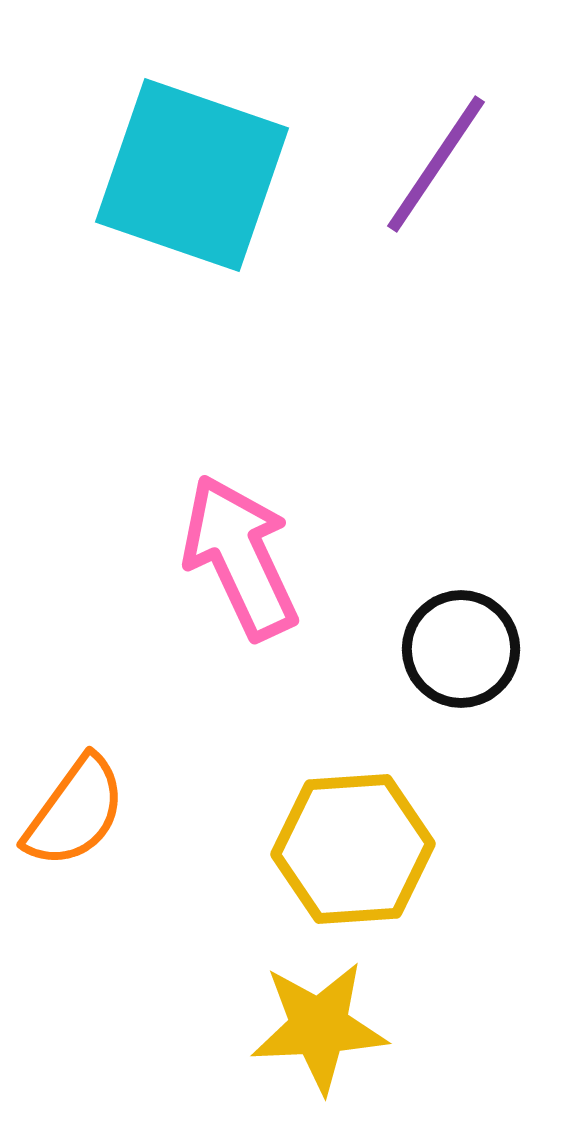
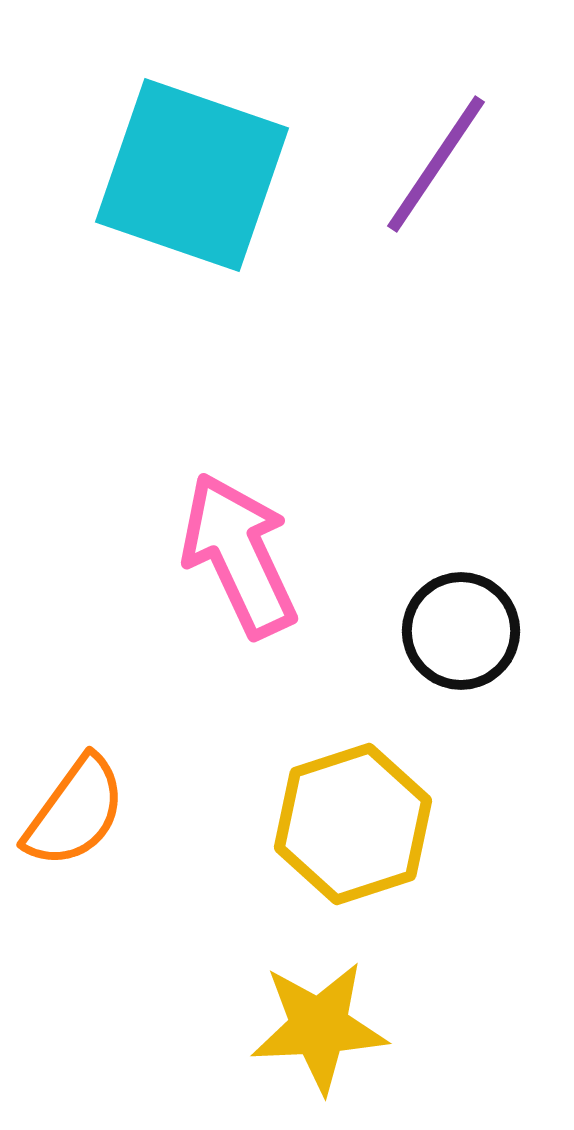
pink arrow: moved 1 px left, 2 px up
black circle: moved 18 px up
yellow hexagon: moved 25 px up; rotated 14 degrees counterclockwise
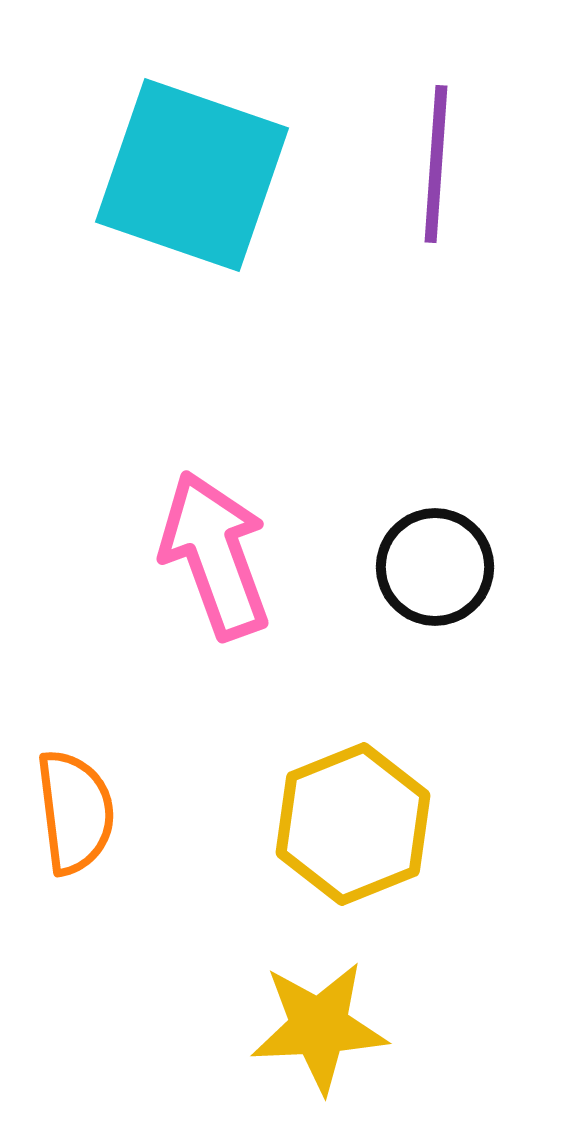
purple line: rotated 30 degrees counterclockwise
pink arrow: moved 24 px left; rotated 5 degrees clockwise
black circle: moved 26 px left, 64 px up
orange semicircle: rotated 43 degrees counterclockwise
yellow hexagon: rotated 4 degrees counterclockwise
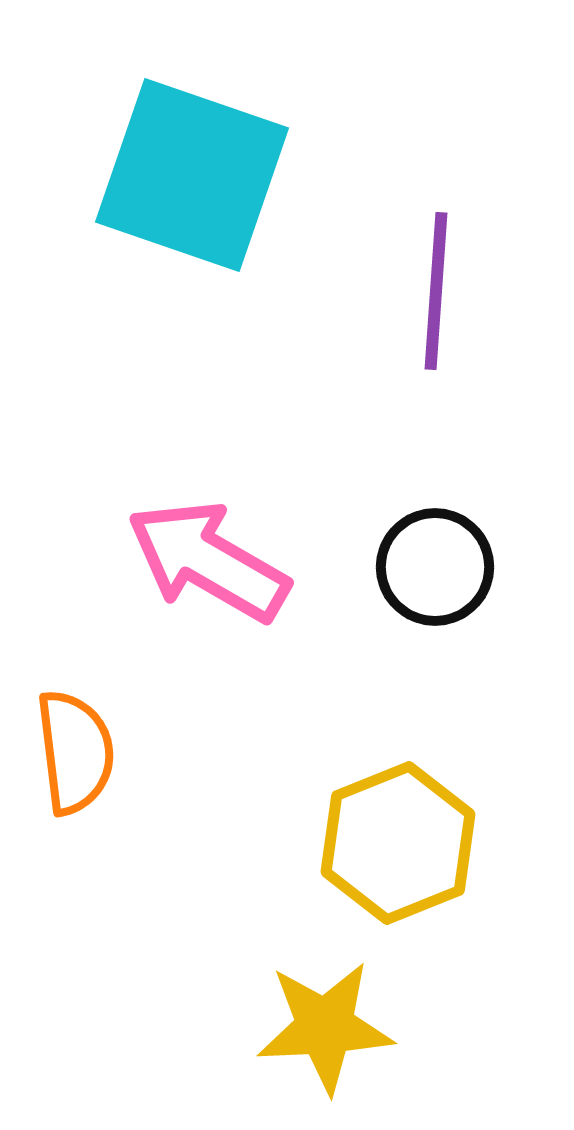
purple line: moved 127 px down
pink arrow: moved 7 px left, 6 px down; rotated 40 degrees counterclockwise
orange semicircle: moved 60 px up
yellow hexagon: moved 45 px right, 19 px down
yellow star: moved 6 px right
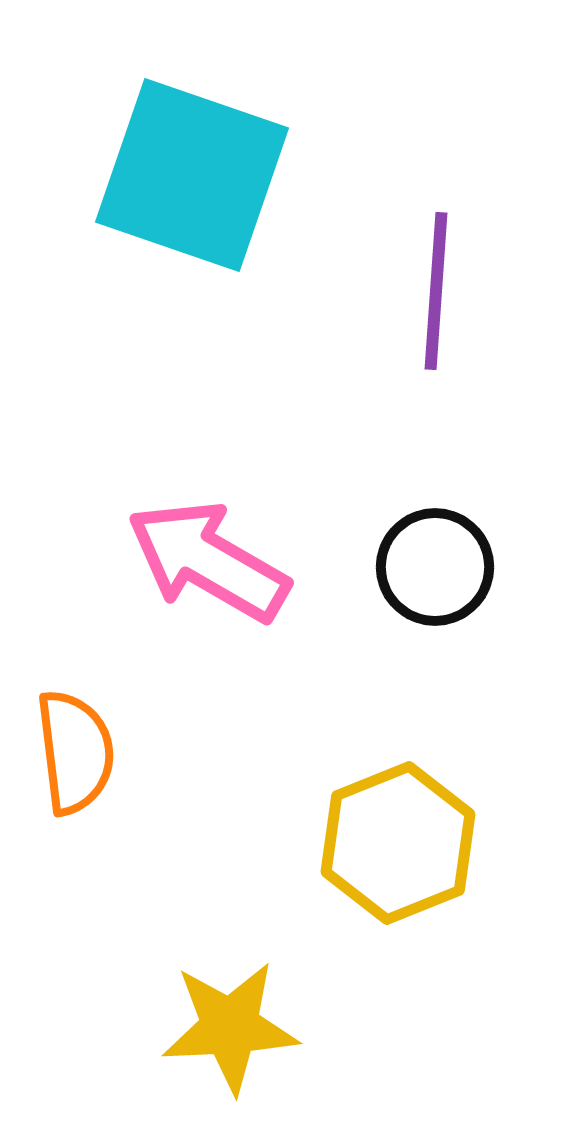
yellow star: moved 95 px left
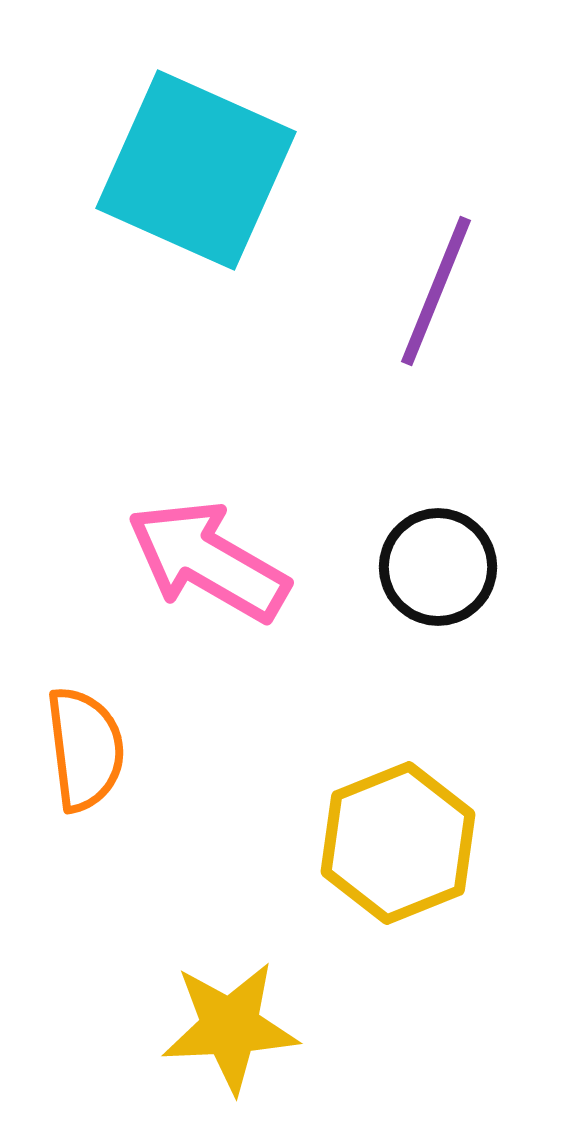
cyan square: moved 4 px right, 5 px up; rotated 5 degrees clockwise
purple line: rotated 18 degrees clockwise
black circle: moved 3 px right
orange semicircle: moved 10 px right, 3 px up
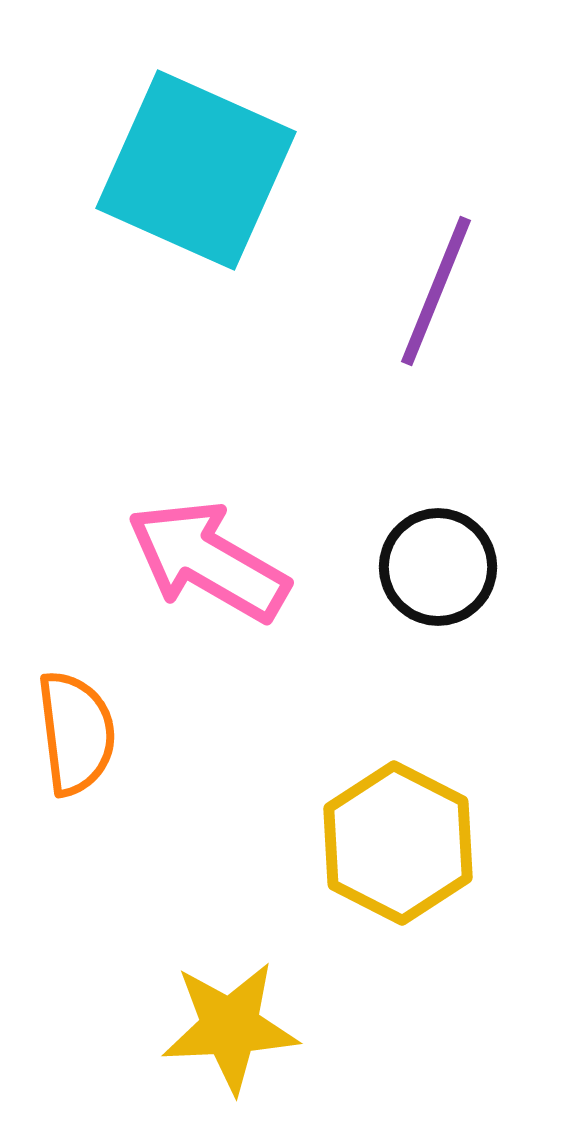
orange semicircle: moved 9 px left, 16 px up
yellow hexagon: rotated 11 degrees counterclockwise
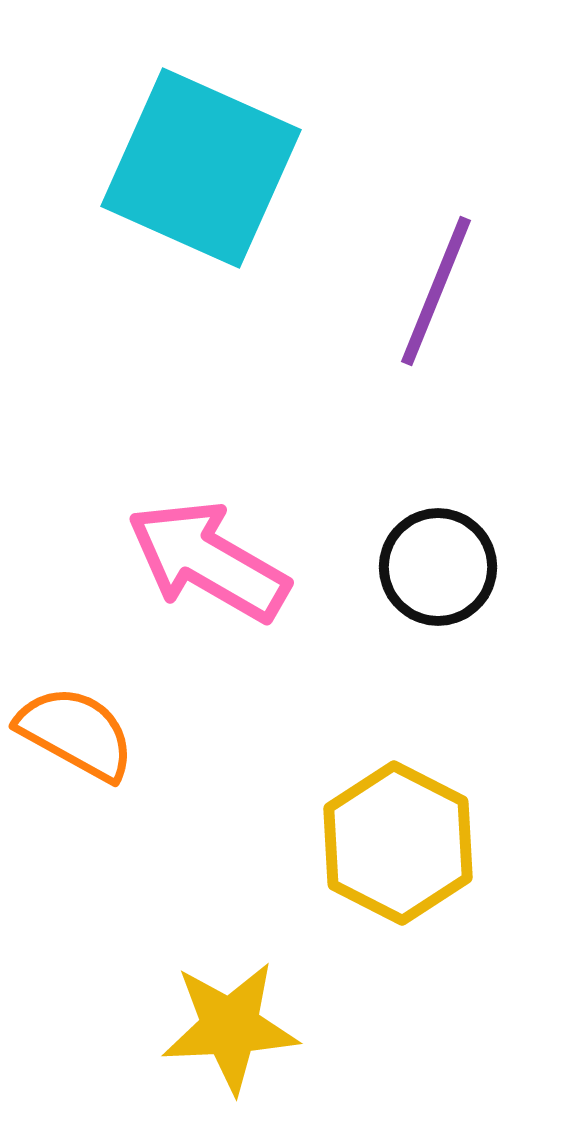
cyan square: moved 5 px right, 2 px up
orange semicircle: rotated 54 degrees counterclockwise
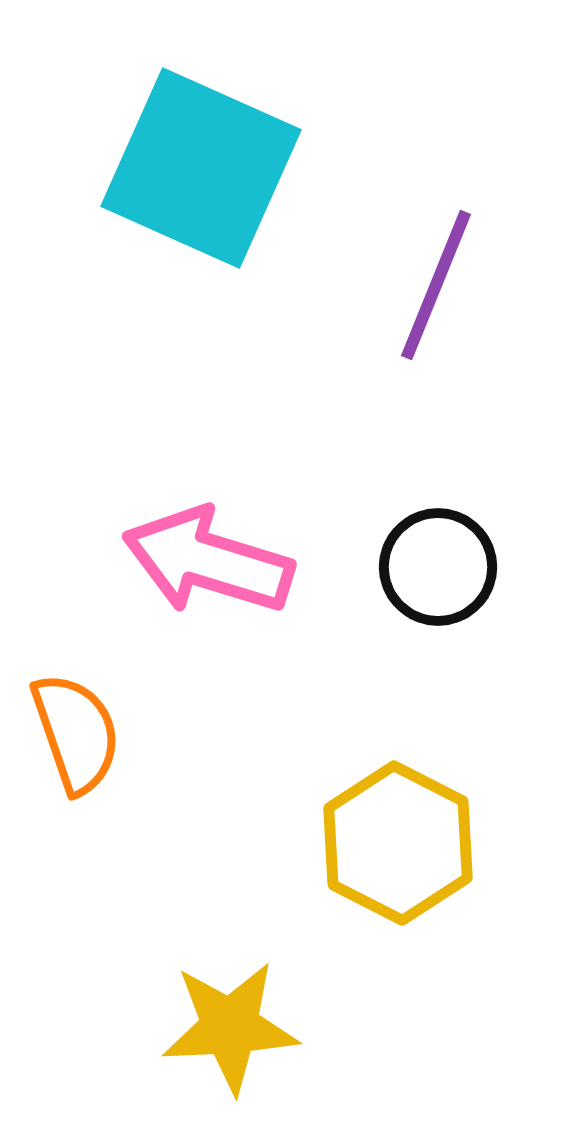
purple line: moved 6 px up
pink arrow: rotated 13 degrees counterclockwise
orange semicircle: rotated 42 degrees clockwise
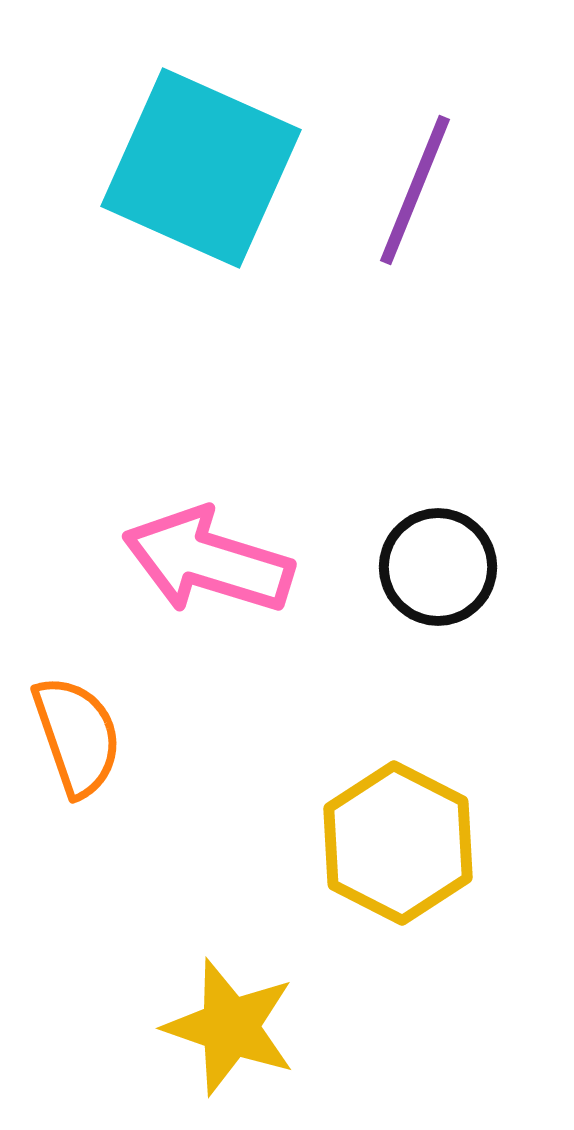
purple line: moved 21 px left, 95 px up
orange semicircle: moved 1 px right, 3 px down
yellow star: rotated 22 degrees clockwise
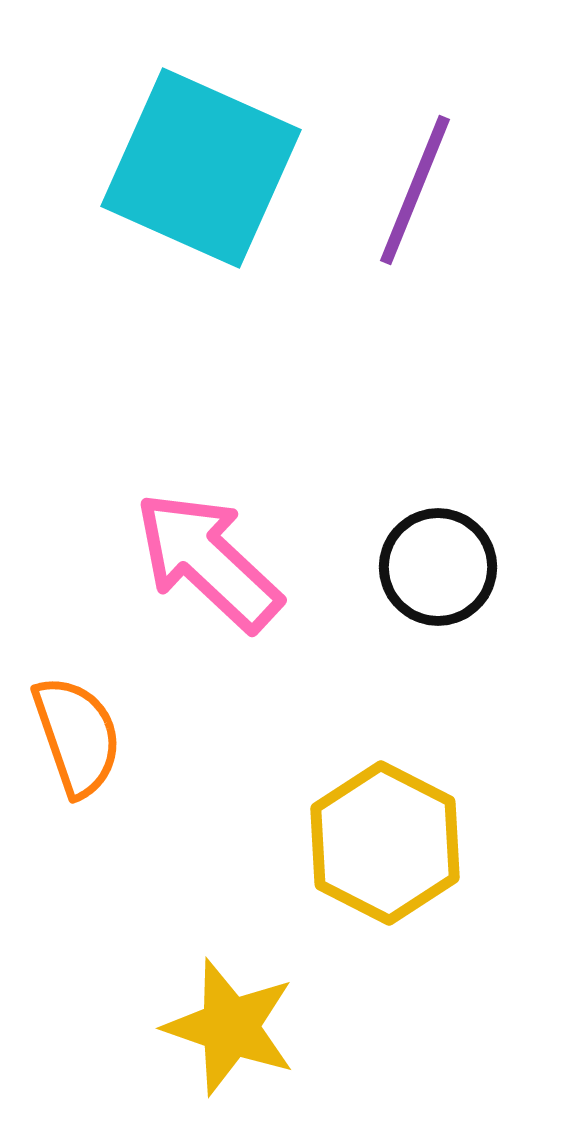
pink arrow: rotated 26 degrees clockwise
yellow hexagon: moved 13 px left
